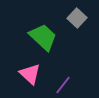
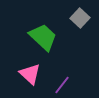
gray square: moved 3 px right
purple line: moved 1 px left
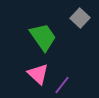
green trapezoid: rotated 12 degrees clockwise
pink triangle: moved 8 px right
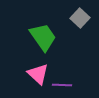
purple line: rotated 54 degrees clockwise
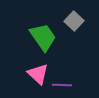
gray square: moved 6 px left, 3 px down
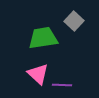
green trapezoid: moved 1 px down; rotated 64 degrees counterclockwise
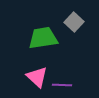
gray square: moved 1 px down
pink triangle: moved 1 px left, 3 px down
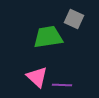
gray square: moved 3 px up; rotated 18 degrees counterclockwise
green trapezoid: moved 5 px right, 1 px up
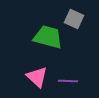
green trapezoid: rotated 24 degrees clockwise
purple line: moved 6 px right, 4 px up
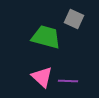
green trapezoid: moved 2 px left
pink triangle: moved 5 px right
